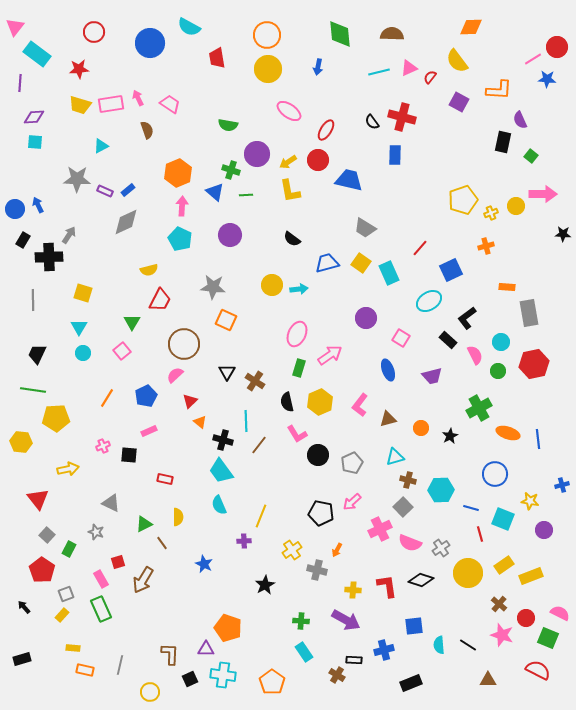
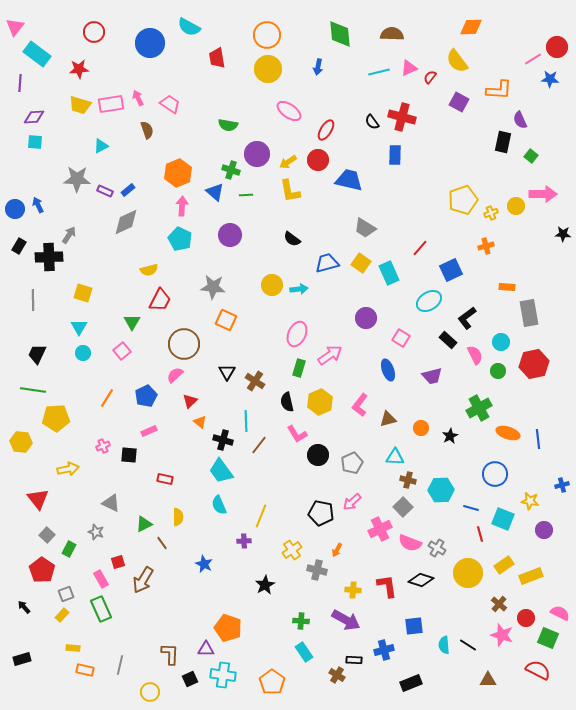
blue star at (547, 79): moved 3 px right
black rectangle at (23, 240): moved 4 px left, 6 px down
cyan triangle at (395, 457): rotated 18 degrees clockwise
gray cross at (441, 548): moved 4 px left; rotated 24 degrees counterclockwise
cyan semicircle at (439, 645): moved 5 px right
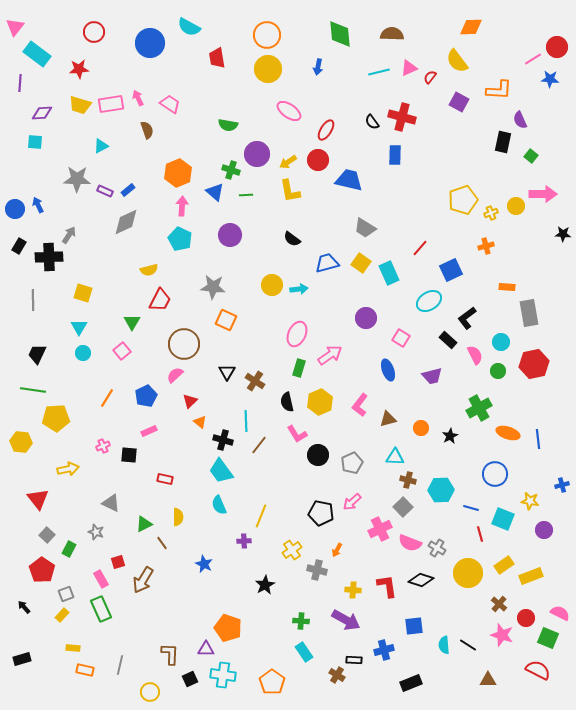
purple diamond at (34, 117): moved 8 px right, 4 px up
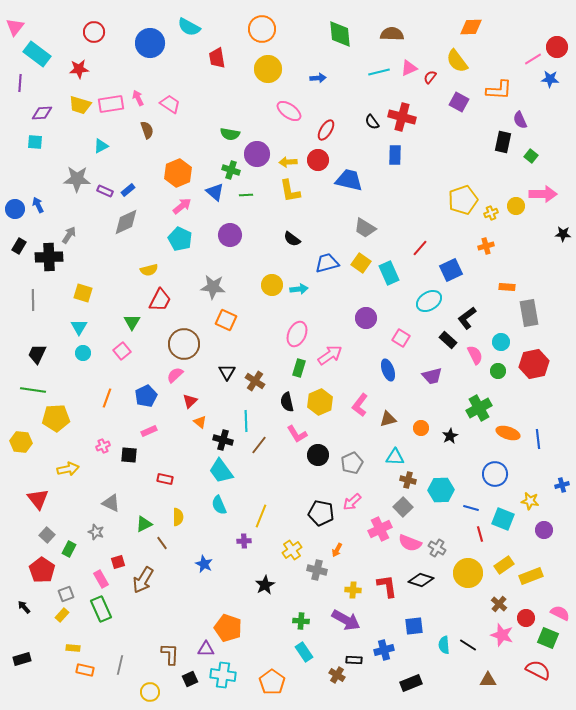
orange circle at (267, 35): moved 5 px left, 6 px up
blue arrow at (318, 67): moved 11 px down; rotated 105 degrees counterclockwise
green semicircle at (228, 125): moved 2 px right, 9 px down
yellow arrow at (288, 162): rotated 30 degrees clockwise
pink arrow at (182, 206): rotated 48 degrees clockwise
orange line at (107, 398): rotated 12 degrees counterclockwise
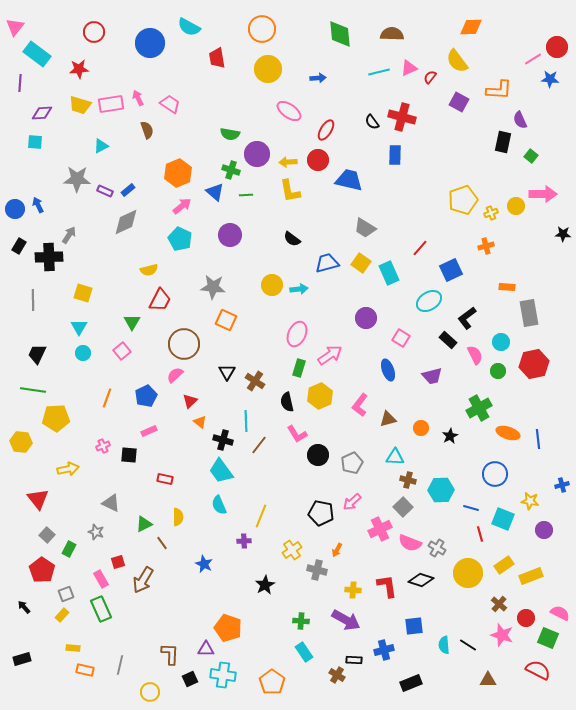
yellow hexagon at (320, 402): moved 6 px up
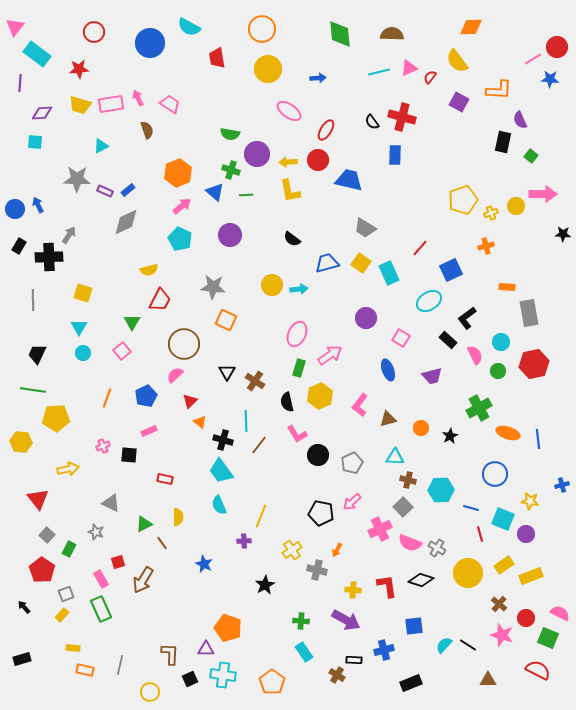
purple circle at (544, 530): moved 18 px left, 4 px down
cyan semicircle at (444, 645): rotated 48 degrees clockwise
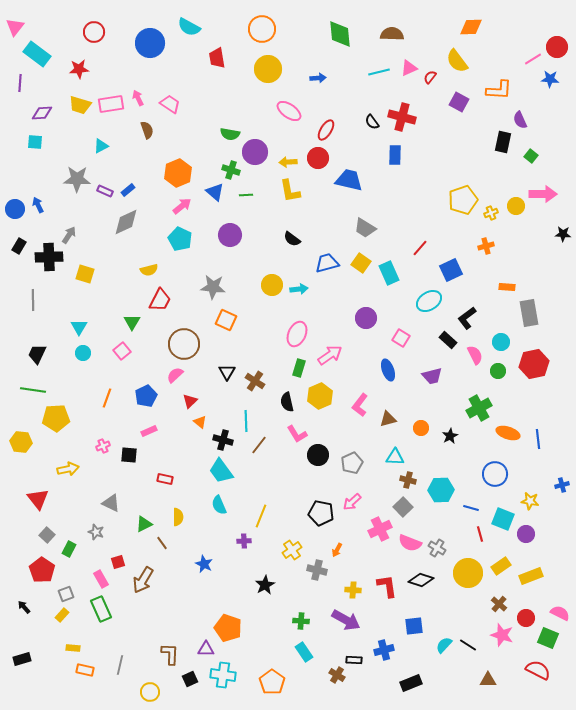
purple circle at (257, 154): moved 2 px left, 2 px up
red circle at (318, 160): moved 2 px up
yellow square at (83, 293): moved 2 px right, 19 px up
yellow rectangle at (504, 565): moved 3 px left, 1 px down
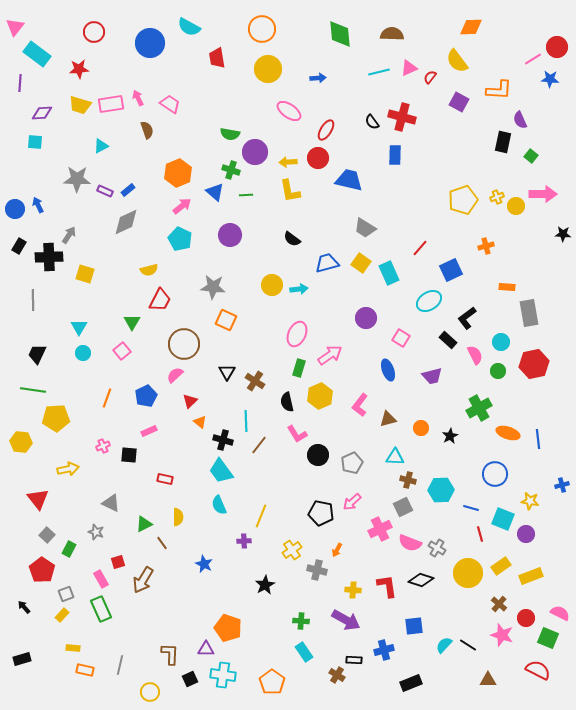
yellow cross at (491, 213): moved 6 px right, 16 px up
gray square at (403, 507): rotated 18 degrees clockwise
